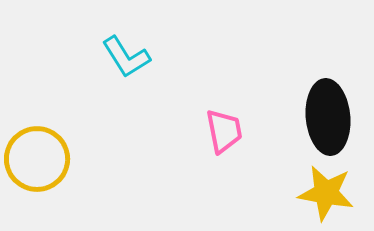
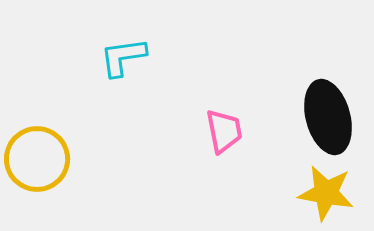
cyan L-shape: moved 3 px left; rotated 114 degrees clockwise
black ellipse: rotated 10 degrees counterclockwise
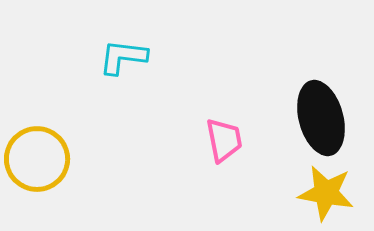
cyan L-shape: rotated 15 degrees clockwise
black ellipse: moved 7 px left, 1 px down
pink trapezoid: moved 9 px down
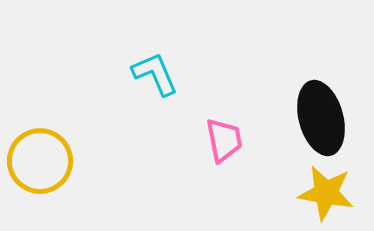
cyan L-shape: moved 32 px right, 17 px down; rotated 60 degrees clockwise
yellow circle: moved 3 px right, 2 px down
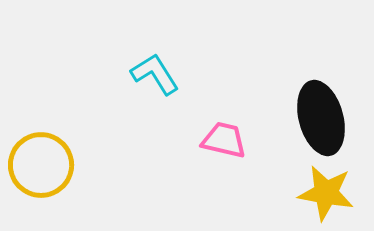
cyan L-shape: rotated 9 degrees counterclockwise
pink trapezoid: rotated 66 degrees counterclockwise
yellow circle: moved 1 px right, 4 px down
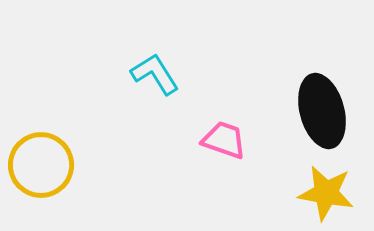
black ellipse: moved 1 px right, 7 px up
pink trapezoid: rotated 6 degrees clockwise
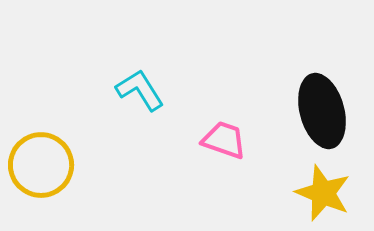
cyan L-shape: moved 15 px left, 16 px down
yellow star: moved 3 px left; rotated 12 degrees clockwise
